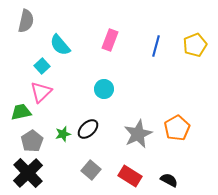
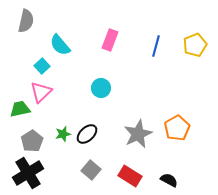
cyan circle: moved 3 px left, 1 px up
green trapezoid: moved 1 px left, 3 px up
black ellipse: moved 1 px left, 5 px down
black cross: rotated 12 degrees clockwise
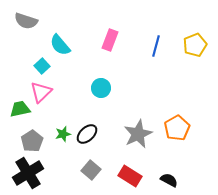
gray semicircle: rotated 95 degrees clockwise
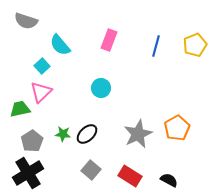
pink rectangle: moved 1 px left
green star: rotated 21 degrees clockwise
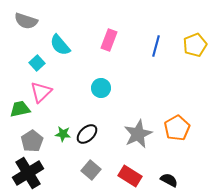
cyan square: moved 5 px left, 3 px up
